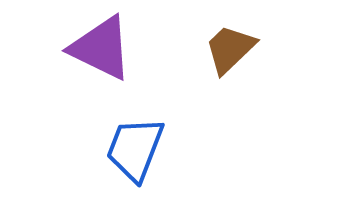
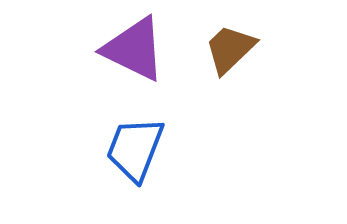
purple triangle: moved 33 px right, 1 px down
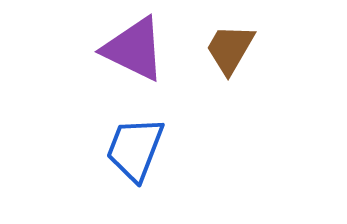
brown trapezoid: rotated 16 degrees counterclockwise
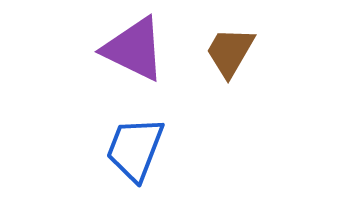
brown trapezoid: moved 3 px down
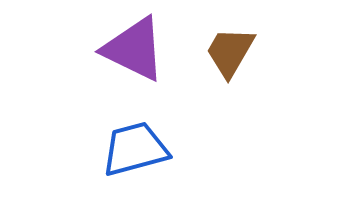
blue trapezoid: rotated 54 degrees clockwise
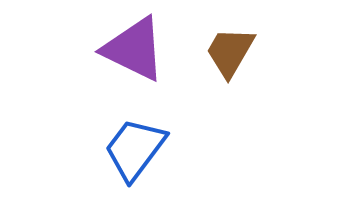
blue trapezoid: rotated 38 degrees counterclockwise
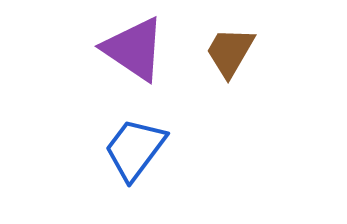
purple triangle: rotated 8 degrees clockwise
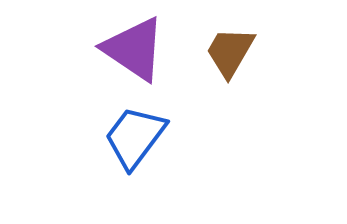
blue trapezoid: moved 12 px up
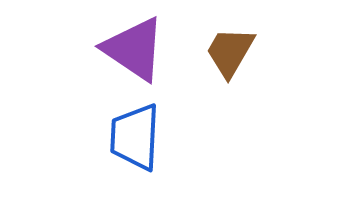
blue trapezoid: rotated 34 degrees counterclockwise
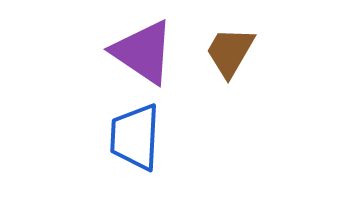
purple triangle: moved 9 px right, 3 px down
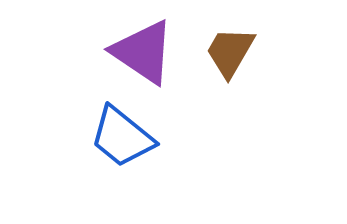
blue trapezoid: moved 13 px left; rotated 54 degrees counterclockwise
